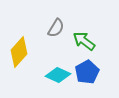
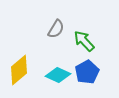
gray semicircle: moved 1 px down
green arrow: rotated 10 degrees clockwise
yellow diamond: moved 18 px down; rotated 8 degrees clockwise
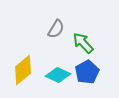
green arrow: moved 1 px left, 2 px down
yellow diamond: moved 4 px right
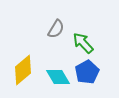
cyan diamond: moved 2 px down; rotated 35 degrees clockwise
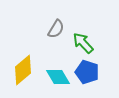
blue pentagon: rotated 25 degrees counterclockwise
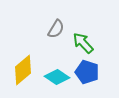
cyan diamond: moved 1 px left; rotated 25 degrees counterclockwise
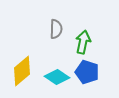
gray semicircle: rotated 30 degrees counterclockwise
green arrow: moved 1 px up; rotated 55 degrees clockwise
yellow diamond: moved 1 px left, 1 px down
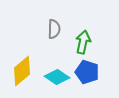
gray semicircle: moved 2 px left
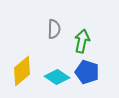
green arrow: moved 1 px left, 1 px up
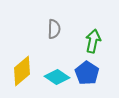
green arrow: moved 11 px right
blue pentagon: moved 1 px down; rotated 15 degrees clockwise
